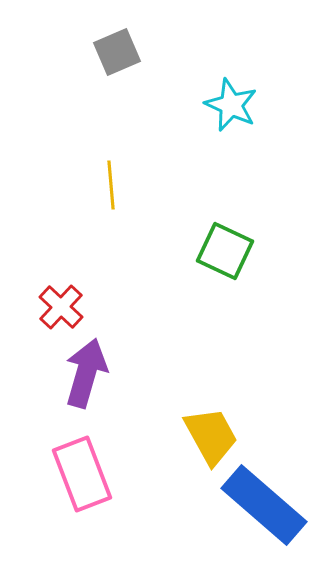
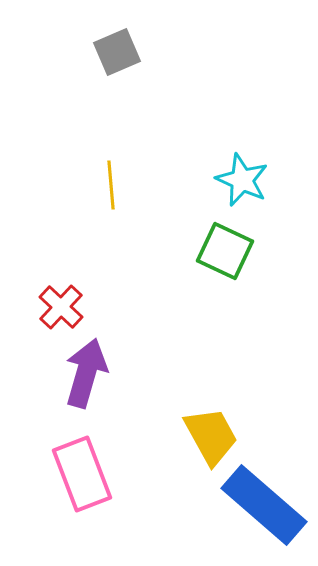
cyan star: moved 11 px right, 75 px down
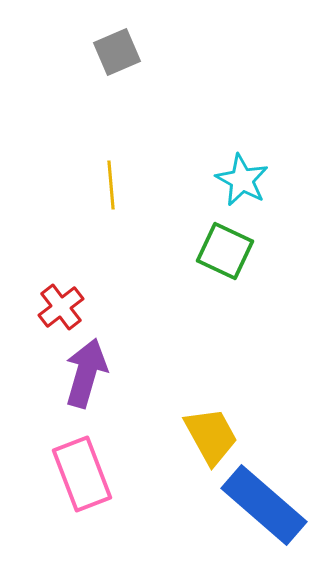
cyan star: rotated 4 degrees clockwise
red cross: rotated 9 degrees clockwise
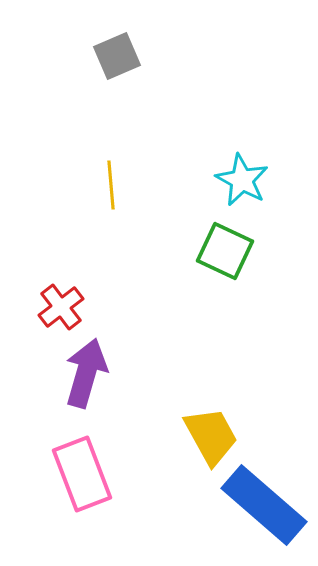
gray square: moved 4 px down
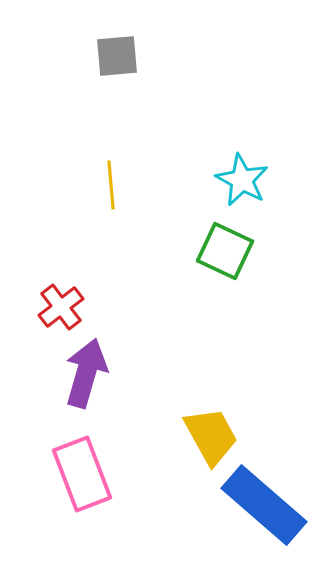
gray square: rotated 18 degrees clockwise
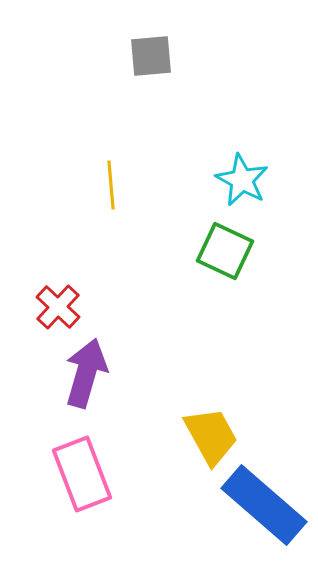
gray square: moved 34 px right
red cross: moved 3 px left; rotated 9 degrees counterclockwise
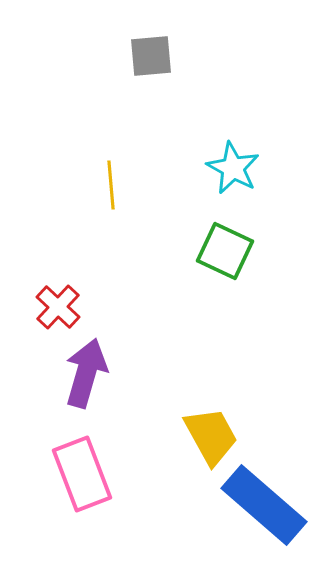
cyan star: moved 9 px left, 12 px up
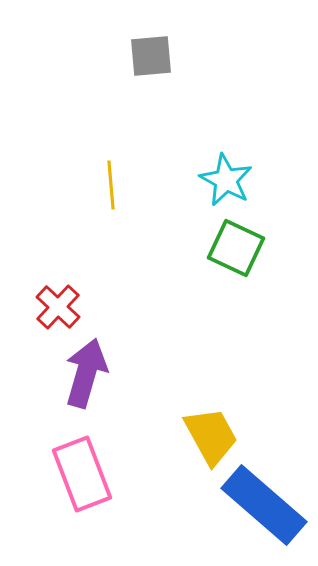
cyan star: moved 7 px left, 12 px down
green square: moved 11 px right, 3 px up
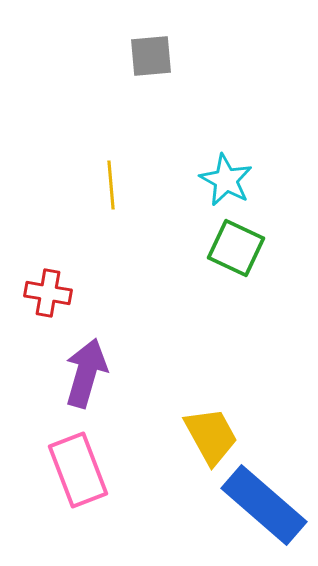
red cross: moved 10 px left, 14 px up; rotated 33 degrees counterclockwise
pink rectangle: moved 4 px left, 4 px up
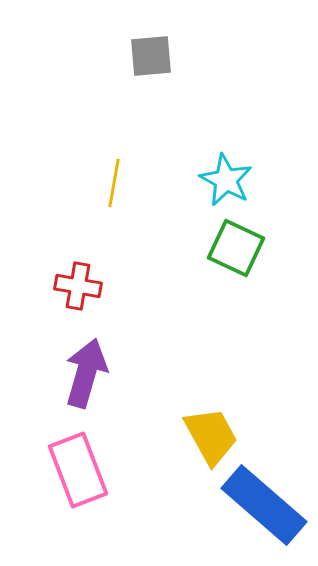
yellow line: moved 3 px right, 2 px up; rotated 15 degrees clockwise
red cross: moved 30 px right, 7 px up
